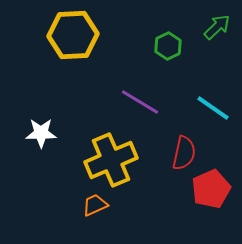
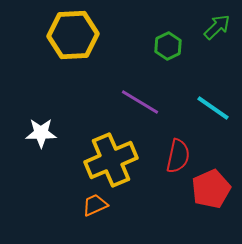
red semicircle: moved 6 px left, 3 px down
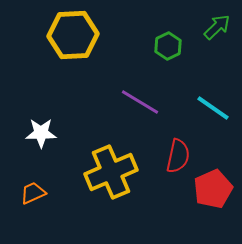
yellow cross: moved 12 px down
red pentagon: moved 2 px right
orange trapezoid: moved 62 px left, 12 px up
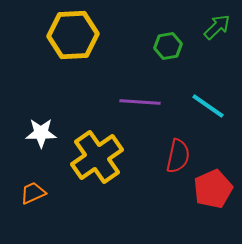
green hexagon: rotated 16 degrees clockwise
purple line: rotated 27 degrees counterclockwise
cyan line: moved 5 px left, 2 px up
yellow cross: moved 14 px left, 15 px up; rotated 12 degrees counterclockwise
